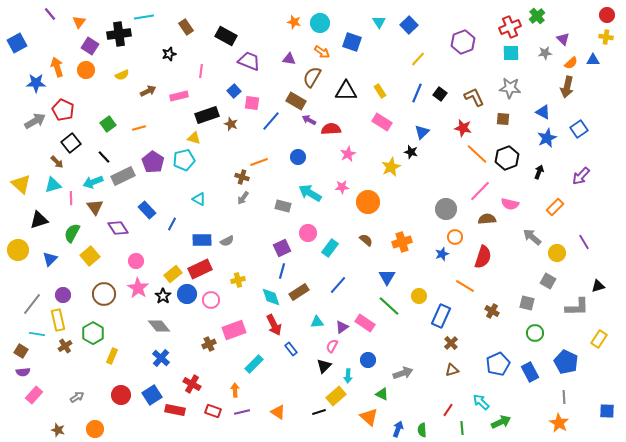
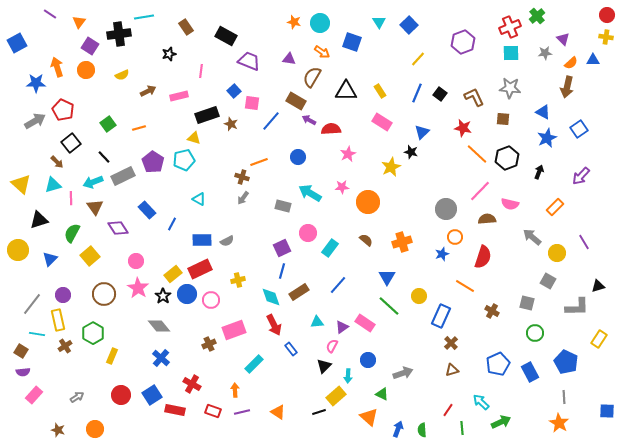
purple line at (50, 14): rotated 16 degrees counterclockwise
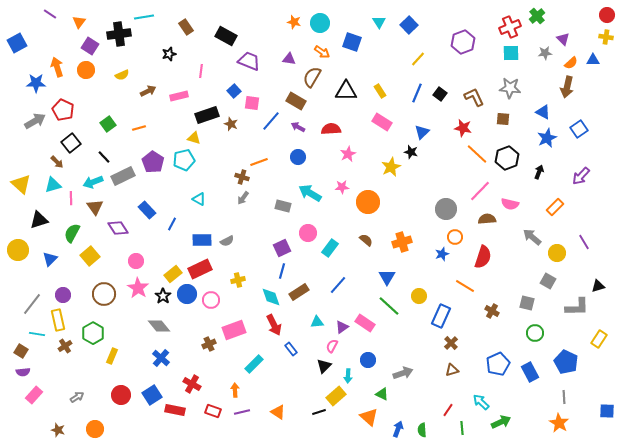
purple arrow at (309, 120): moved 11 px left, 7 px down
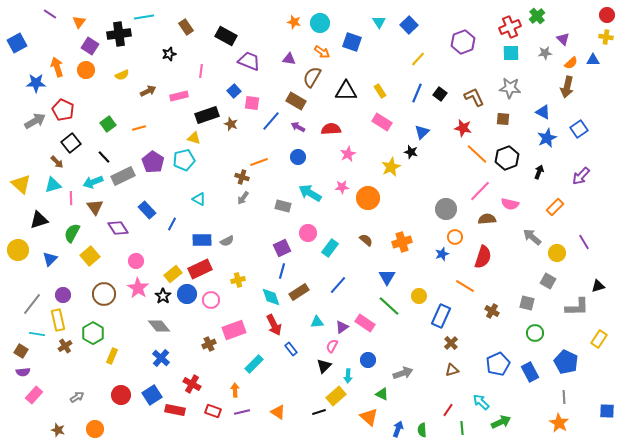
orange circle at (368, 202): moved 4 px up
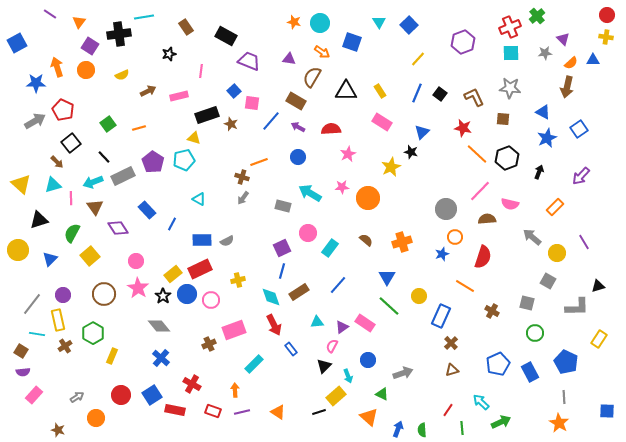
cyan arrow at (348, 376): rotated 24 degrees counterclockwise
orange circle at (95, 429): moved 1 px right, 11 px up
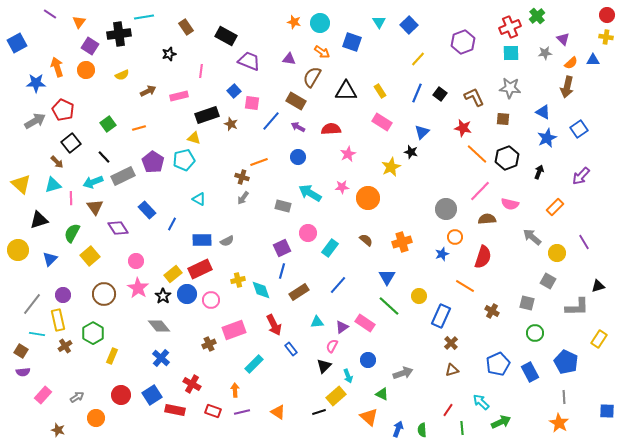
cyan diamond at (271, 297): moved 10 px left, 7 px up
pink rectangle at (34, 395): moved 9 px right
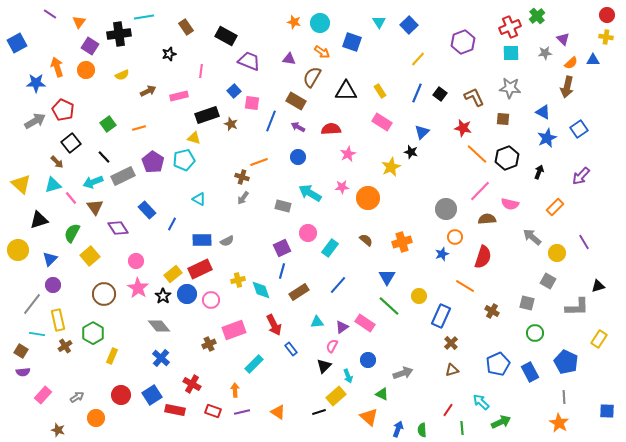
blue line at (271, 121): rotated 20 degrees counterclockwise
pink line at (71, 198): rotated 40 degrees counterclockwise
purple circle at (63, 295): moved 10 px left, 10 px up
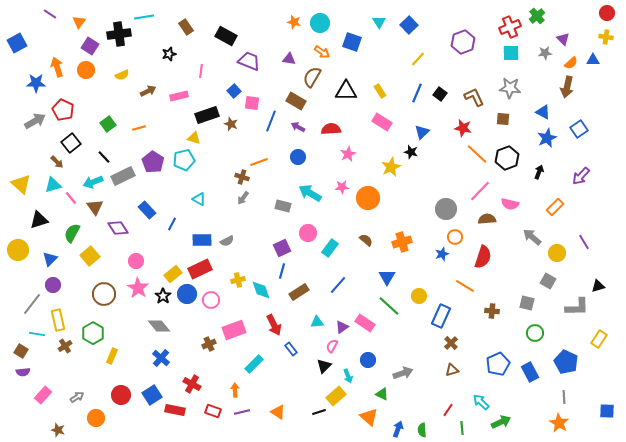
red circle at (607, 15): moved 2 px up
brown cross at (492, 311): rotated 24 degrees counterclockwise
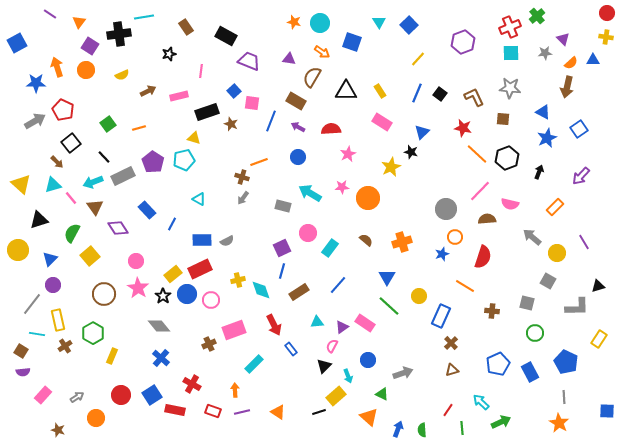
black rectangle at (207, 115): moved 3 px up
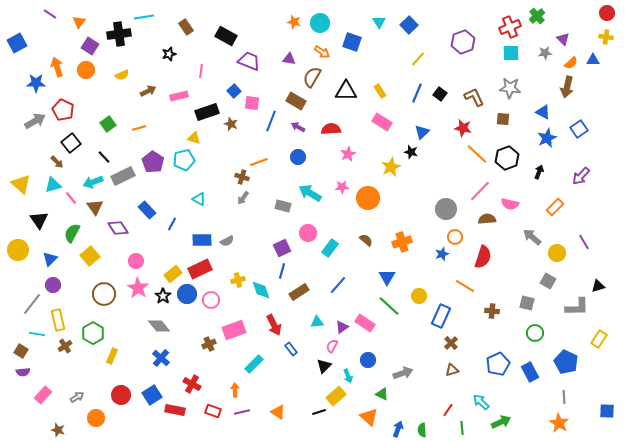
black triangle at (39, 220): rotated 48 degrees counterclockwise
